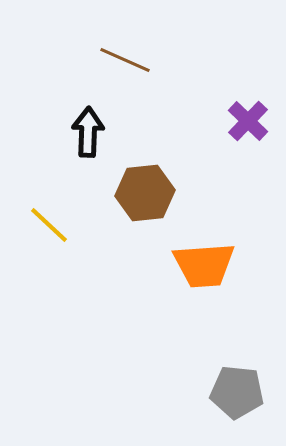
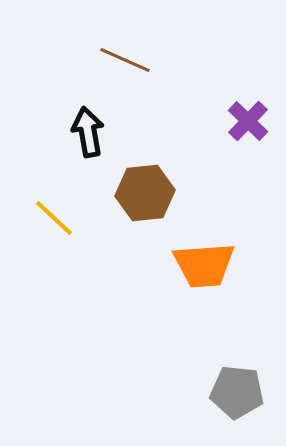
black arrow: rotated 12 degrees counterclockwise
yellow line: moved 5 px right, 7 px up
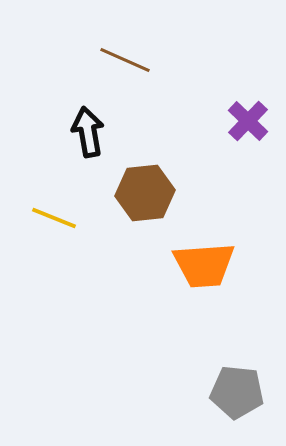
yellow line: rotated 21 degrees counterclockwise
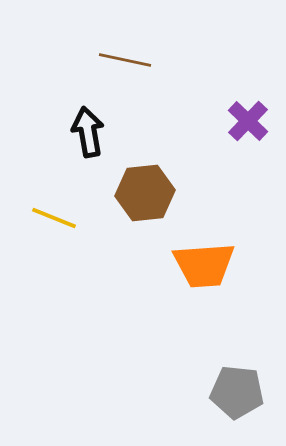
brown line: rotated 12 degrees counterclockwise
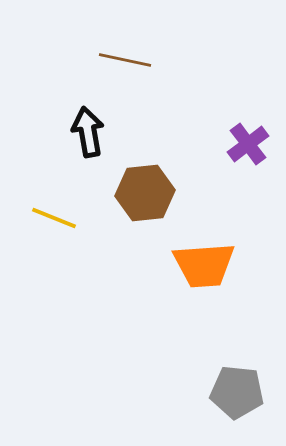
purple cross: moved 23 px down; rotated 9 degrees clockwise
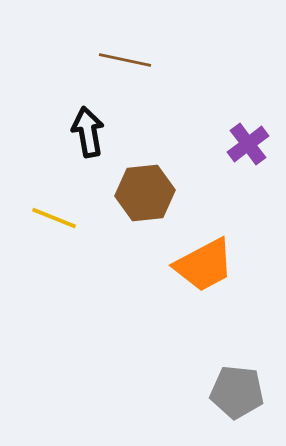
orange trapezoid: rotated 24 degrees counterclockwise
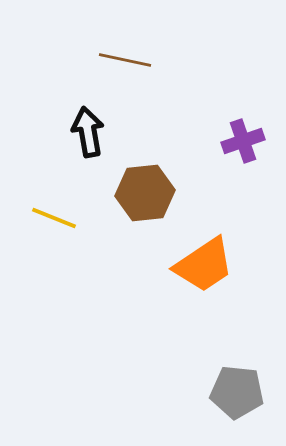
purple cross: moved 5 px left, 3 px up; rotated 18 degrees clockwise
orange trapezoid: rotated 6 degrees counterclockwise
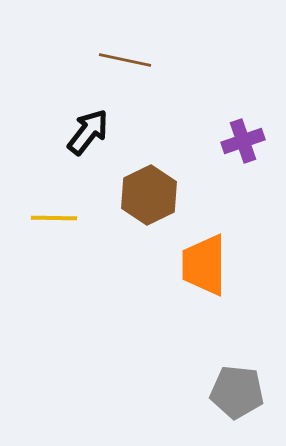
black arrow: rotated 48 degrees clockwise
brown hexagon: moved 4 px right, 2 px down; rotated 20 degrees counterclockwise
yellow line: rotated 21 degrees counterclockwise
orange trapezoid: rotated 124 degrees clockwise
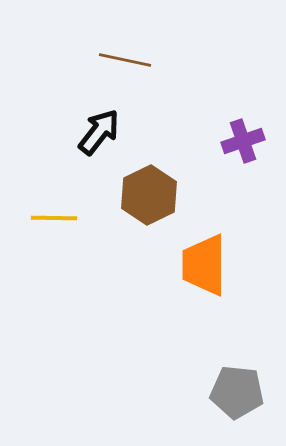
black arrow: moved 11 px right
